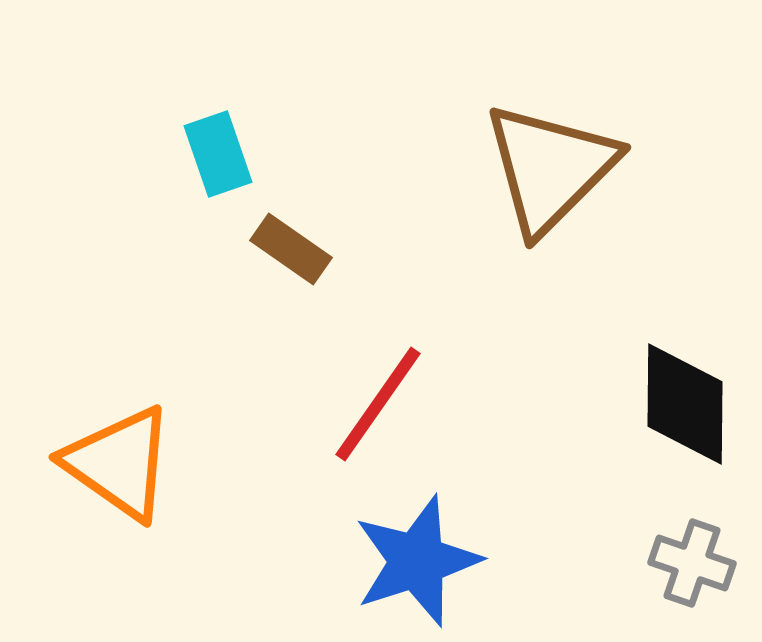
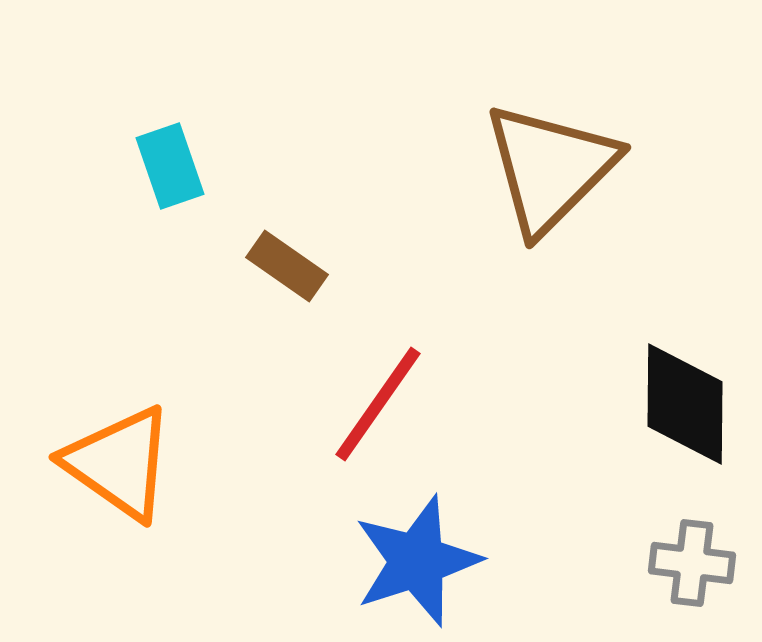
cyan rectangle: moved 48 px left, 12 px down
brown rectangle: moved 4 px left, 17 px down
gray cross: rotated 12 degrees counterclockwise
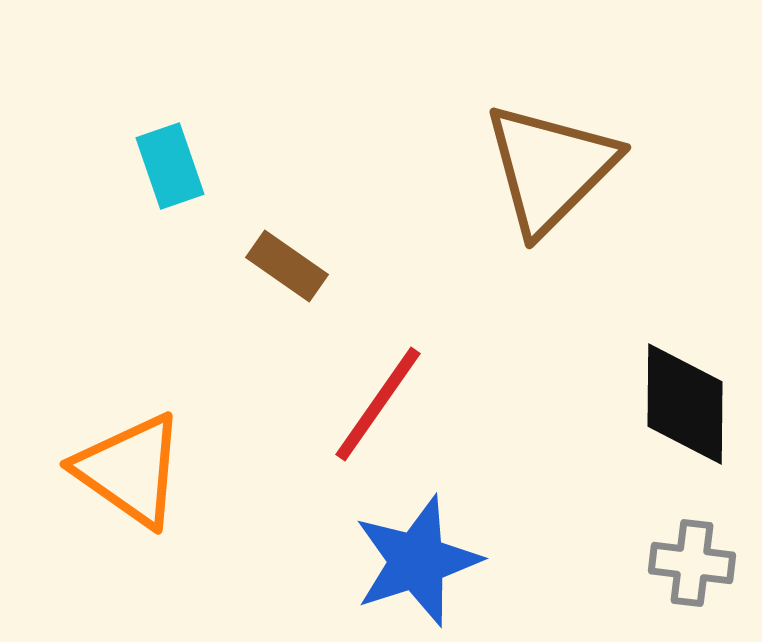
orange triangle: moved 11 px right, 7 px down
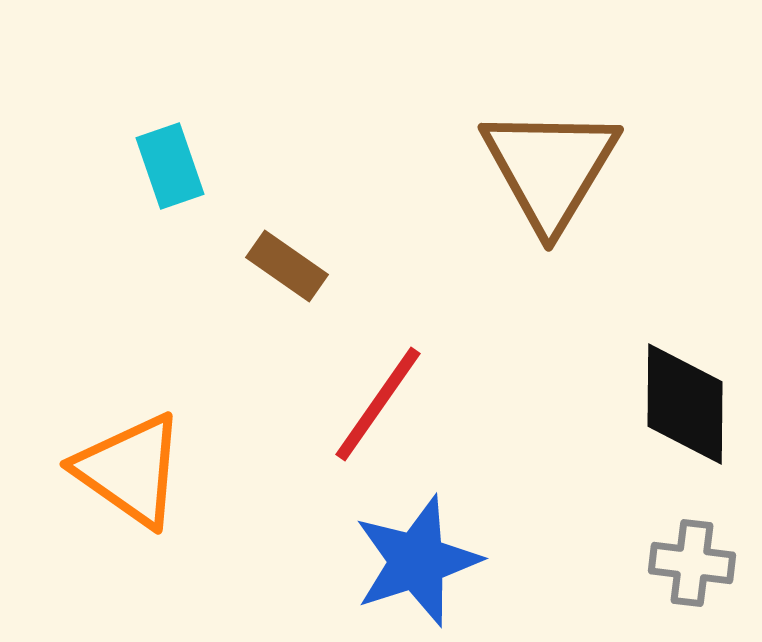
brown triangle: rotated 14 degrees counterclockwise
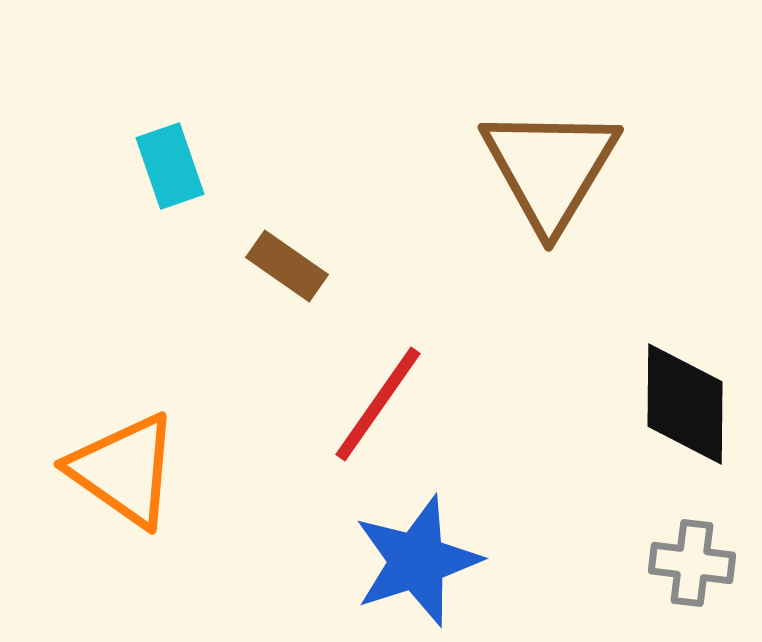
orange triangle: moved 6 px left
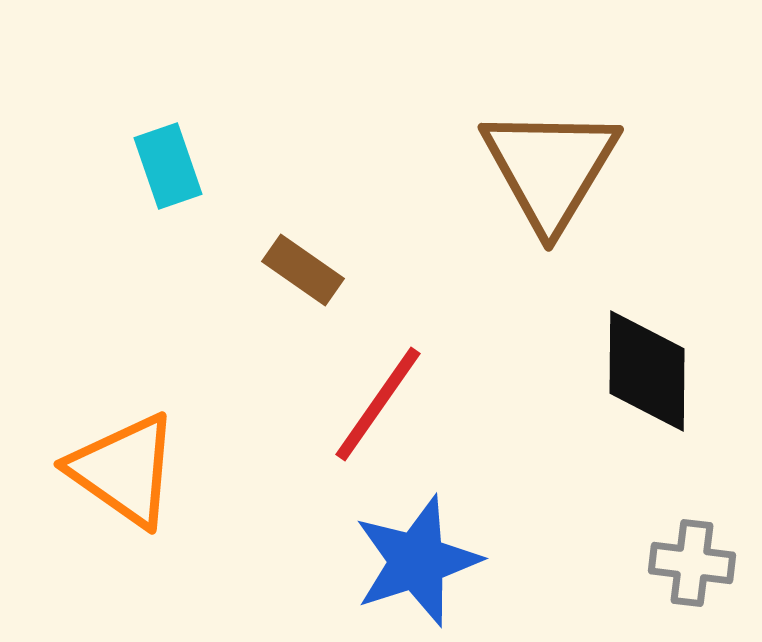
cyan rectangle: moved 2 px left
brown rectangle: moved 16 px right, 4 px down
black diamond: moved 38 px left, 33 px up
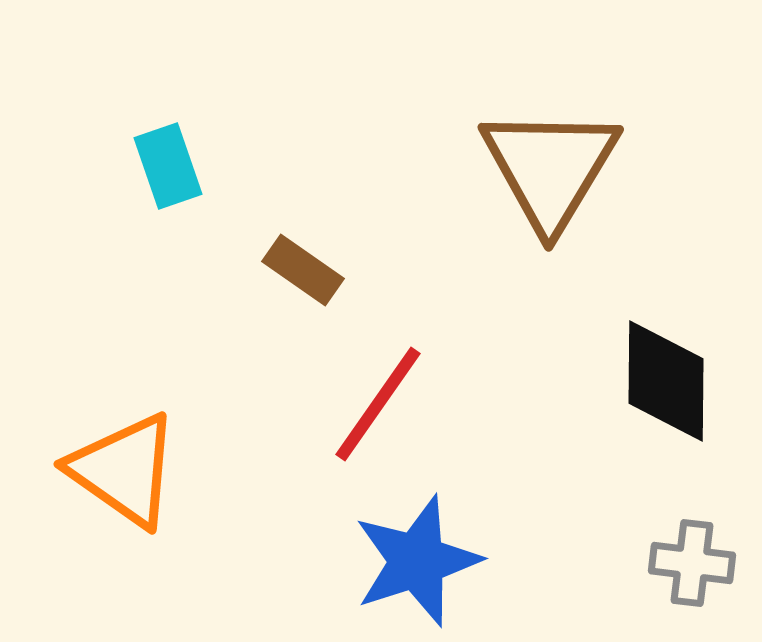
black diamond: moved 19 px right, 10 px down
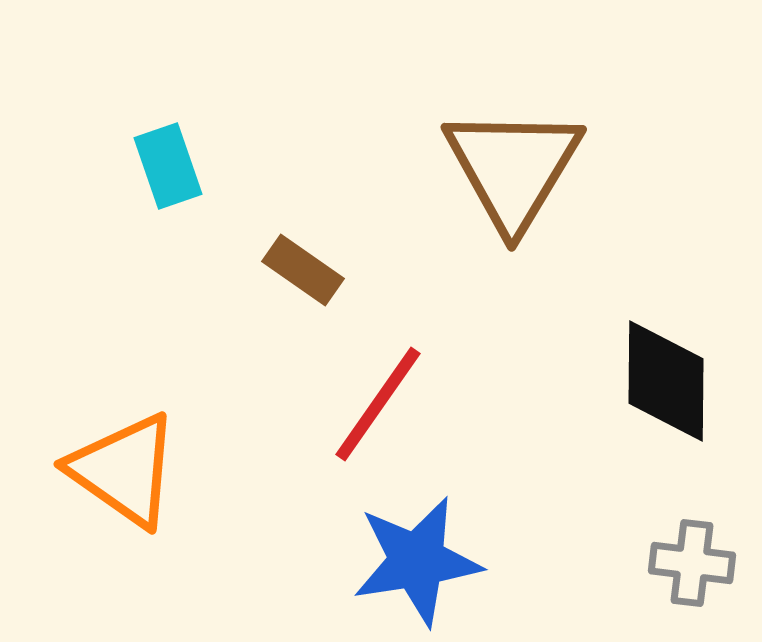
brown triangle: moved 37 px left
blue star: rotated 9 degrees clockwise
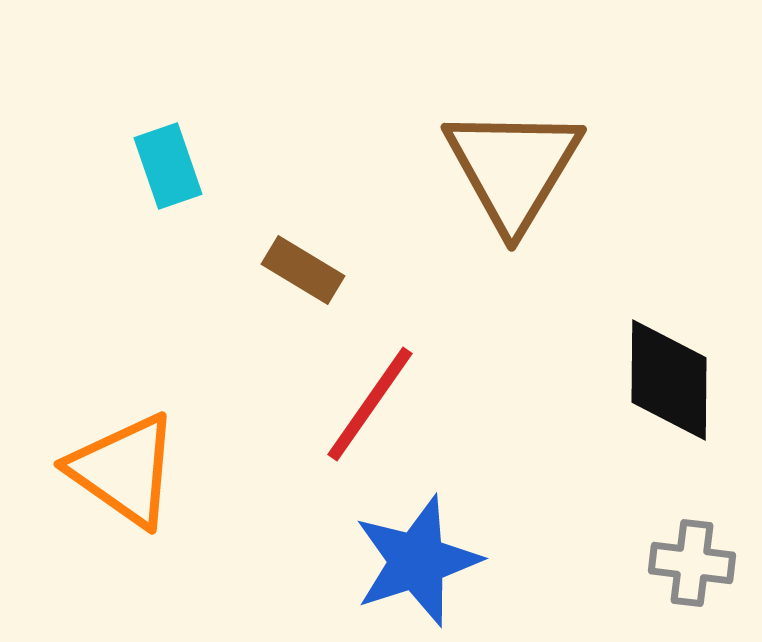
brown rectangle: rotated 4 degrees counterclockwise
black diamond: moved 3 px right, 1 px up
red line: moved 8 px left
blue star: rotated 9 degrees counterclockwise
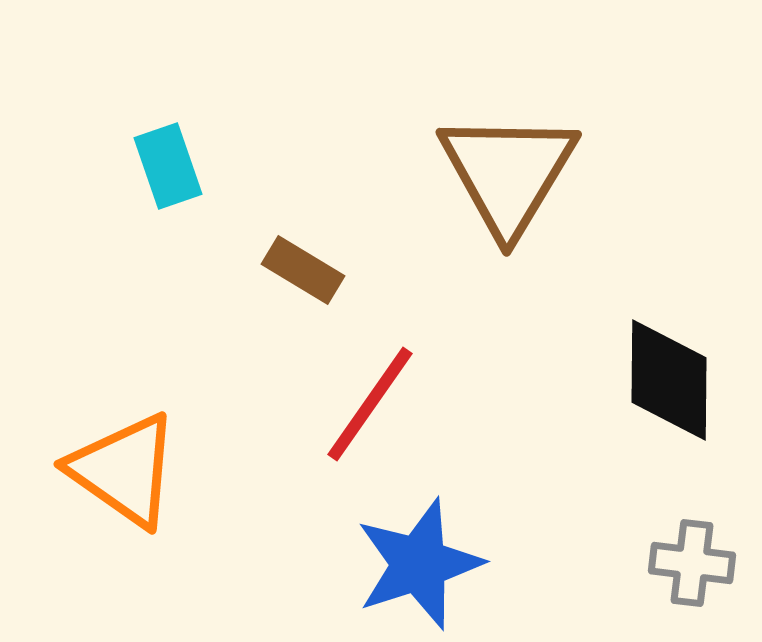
brown triangle: moved 5 px left, 5 px down
blue star: moved 2 px right, 3 px down
